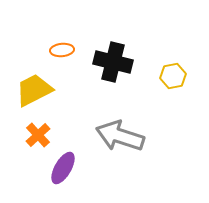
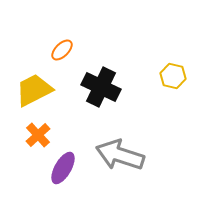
orange ellipse: rotated 40 degrees counterclockwise
black cross: moved 12 px left, 25 px down; rotated 12 degrees clockwise
yellow hexagon: rotated 25 degrees clockwise
gray arrow: moved 19 px down
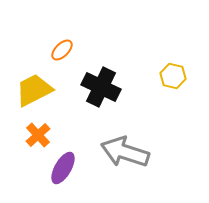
gray arrow: moved 5 px right, 3 px up
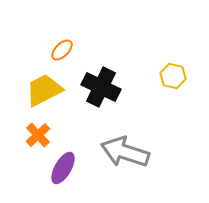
yellow trapezoid: moved 10 px right
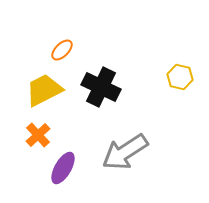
yellow hexagon: moved 7 px right, 1 px down
gray arrow: rotated 51 degrees counterclockwise
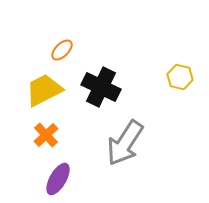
orange cross: moved 8 px right
gray arrow: moved 9 px up; rotated 24 degrees counterclockwise
purple ellipse: moved 5 px left, 11 px down
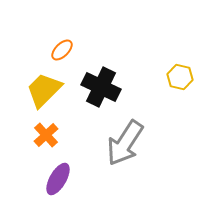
yellow trapezoid: rotated 18 degrees counterclockwise
